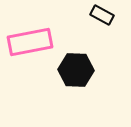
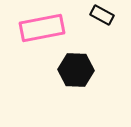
pink rectangle: moved 12 px right, 14 px up
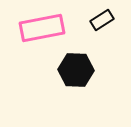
black rectangle: moved 5 px down; rotated 60 degrees counterclockwise
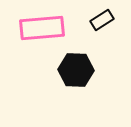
pink rectangle: rotated 6 degrees clockwise
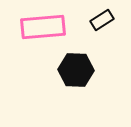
pink rectangle: moved 1 px right, 1 px up
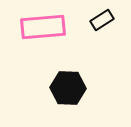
black hexagon: moved 8 px left, 18 px down
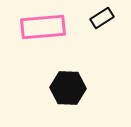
black rectangle: moved 2 px up
